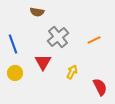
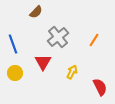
brown semicircle: moved 1 px left; rotated 56 degrees counterclockwise
orange line: rotated 32 degrees counterclockwise
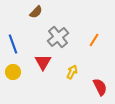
yellow circle: moved 2 px left, 1 px up
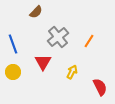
orange line: moved 5 px left, 1 px down
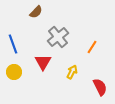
orange line: moved 3 px right, 6 px down
yellow circle: moved 1 px right
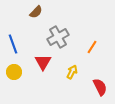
gray cross: rotated 10 degrees clockwise
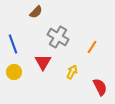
gray cross: rotated 30 degrees counterclockwise
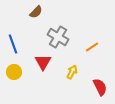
orange line: rotated 24 degrees clockwise
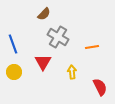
brown semicircle: moved 8 px right, 2 px down
orange line: rotated 24 degrees clockwise
yellow arrow: rotated 32 degrees counterclockwise
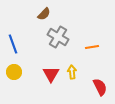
red triangle: moved 8 px right, 12 px down
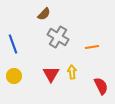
yellow circle: moved 4 px down
red semicircle: moved 1 px right, 1 px up
